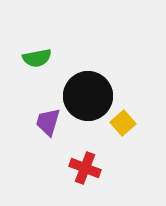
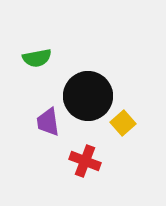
purple trapezoid: rotated 24 degrees counterclockwise
red cross: moved 7 px up
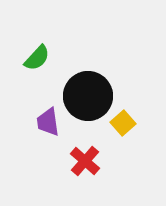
green semicircle: rotated 36 degrees counterclockwise
red cross: rotated 20 degrees clockwise
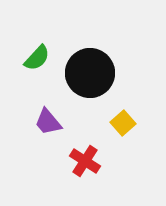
black circle: moved 2 px right, 23 px up
purple trapezoid: rotated 32 degrees counterclockwise
red cross: rotated 8 degrees counterclockwise
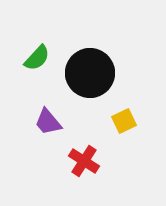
yellow square: moved 1 px right, 2 px up; rotated 15 degrees clockwise
red cross: moved 1 px left
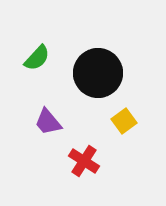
black circle: moved 8 px right
yellow square: rotated 10 degrees counterclockwise
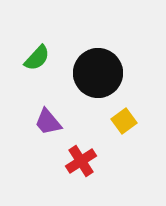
red cross: moved 3 px left; rotated 24 degrees clockwise
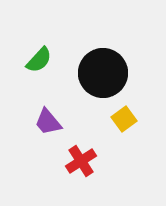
green semicircle: moved 2 px right, 2 px down
black circle: moved 5 px right
yellow square: moved 2 px up
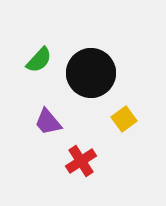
black circle: moved 12 px left
